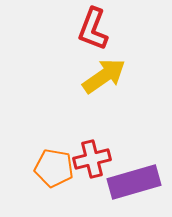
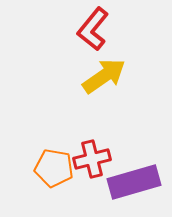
red L-shape: rotated 18 degrees clockwise
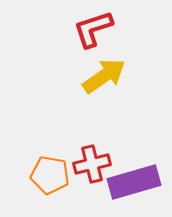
red L-shape: rotated 33 degrees clockwise
red cross: moved 5 px down
orange pentagon: moved 4 px left, 7 px down
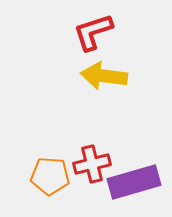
red L-shape: moved 3 px down
yellow arrow: rotated 138 degrees counterclockwise
orange pentagon: moved 1 px down; rotated 6 degrees counterclockwise
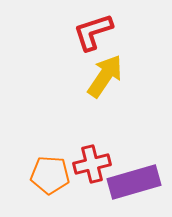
yellow arrow: moved 1 px right; rotated 117 degrees clockwise
orange pentagon: moved 1 px up
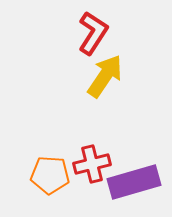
red L-shape: moved 1 px down; rotated 141 degrees clockwise
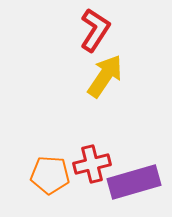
red L-shape: moved 2 px right, 3 px up
